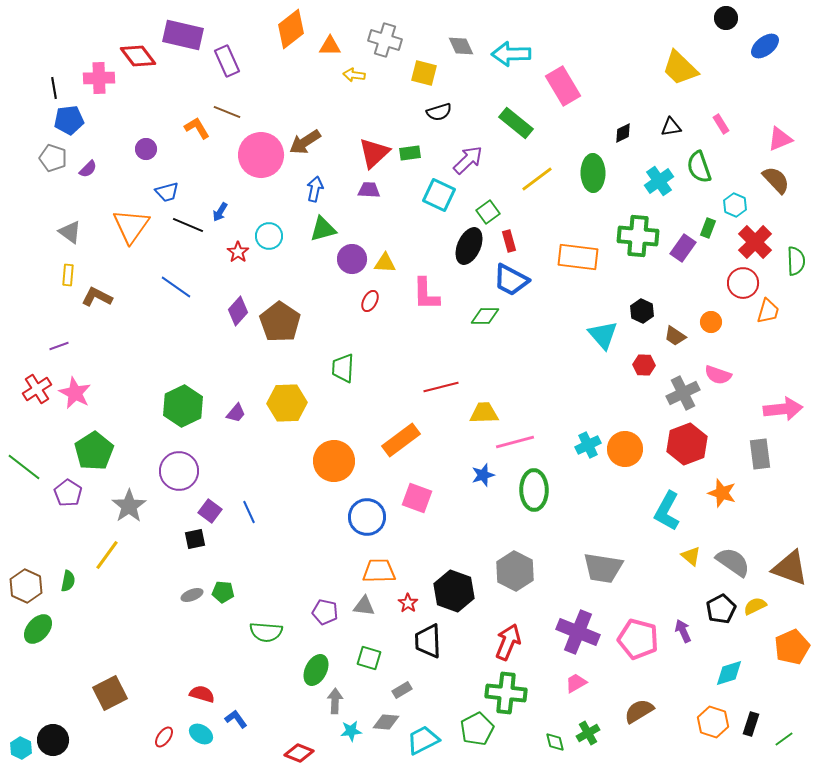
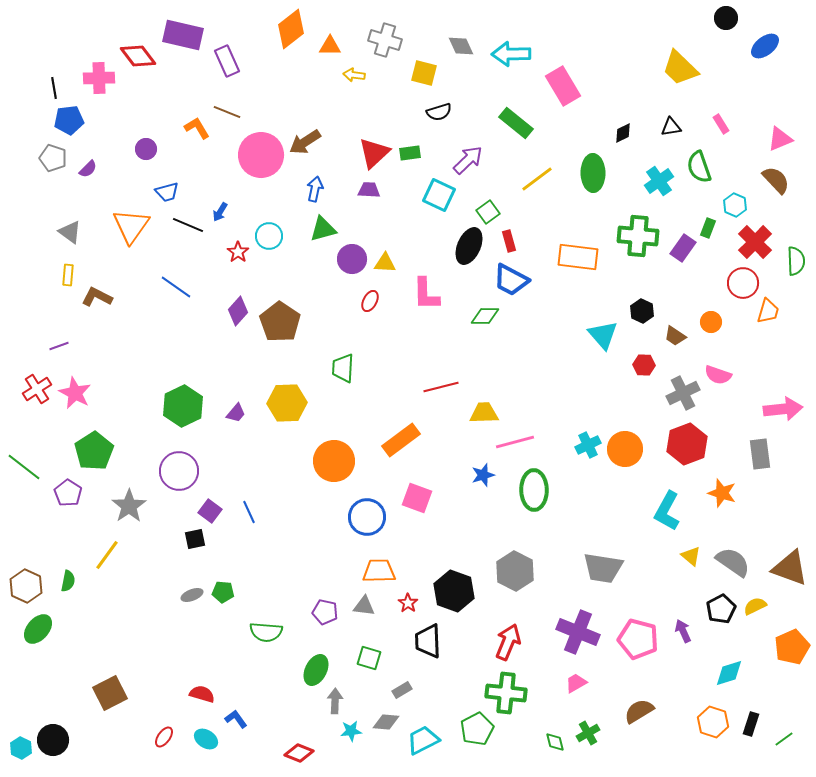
cyan ellipse at (201, 734): moved 5 px right, 5 px down
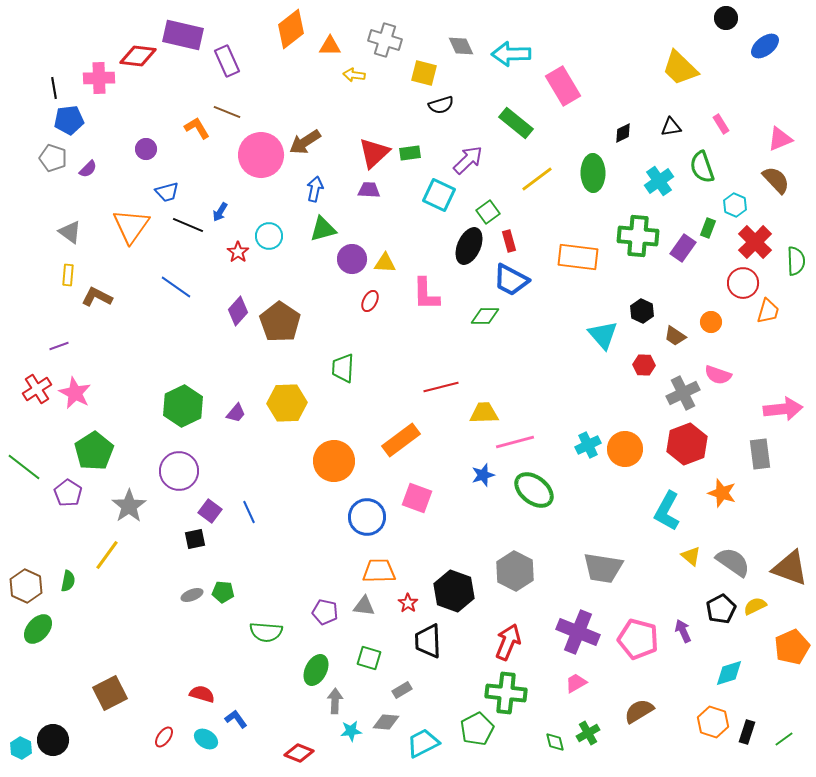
red diamond at (138, 56): rotated 45 degrees counterclockwise
black semicircle at (439, 112): moved 2 px right, 7 px up
green semicircle at (699, 167): moved 3 px right
green ellipse at (534, 490): rotated 51 degrees counterclockwise
black rectangle at (751, 724): moved 4 px left, 8 px down
cyan trapezoid at (423, 740): moved 3 px down
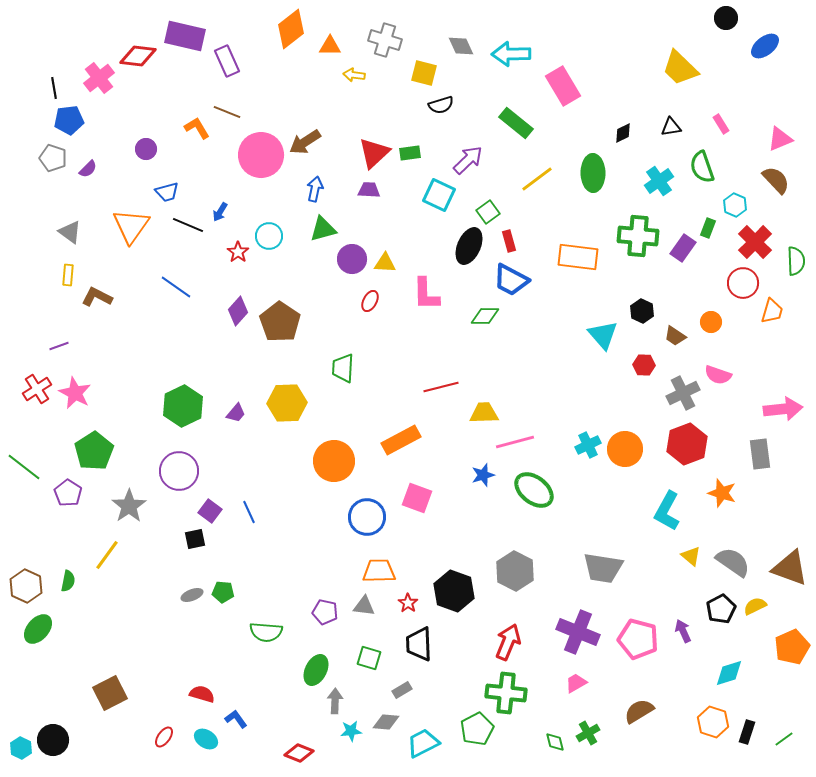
purple rectangle at (183, 35): moved 2 px right, 1 px down
pink cross at (99, 78): rotated 36 degrees counterclockwise
orange trapezoid at (768, 311): moved 4 px right
orange rectangle at (401, 440): rotated 9 degrees clockwise
black trapezoid at (428, 641): moved 9 px left, 3 px down
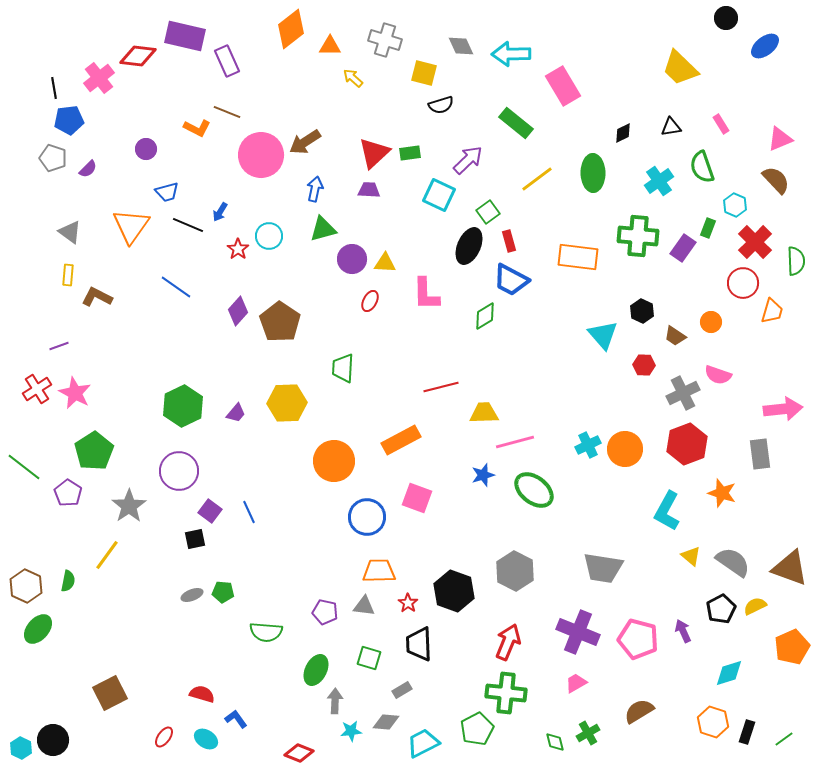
yellow arrow at (354, 75): moved 1 px left, 3 px down; rotated 35 degrees clockwise
orange L-shape at (197, 128): rotated 148 degrees clockwise
red star at (238, 252): moved 3 px up
green diamond at (485, 316): rotated 32 degrees counterclockwise
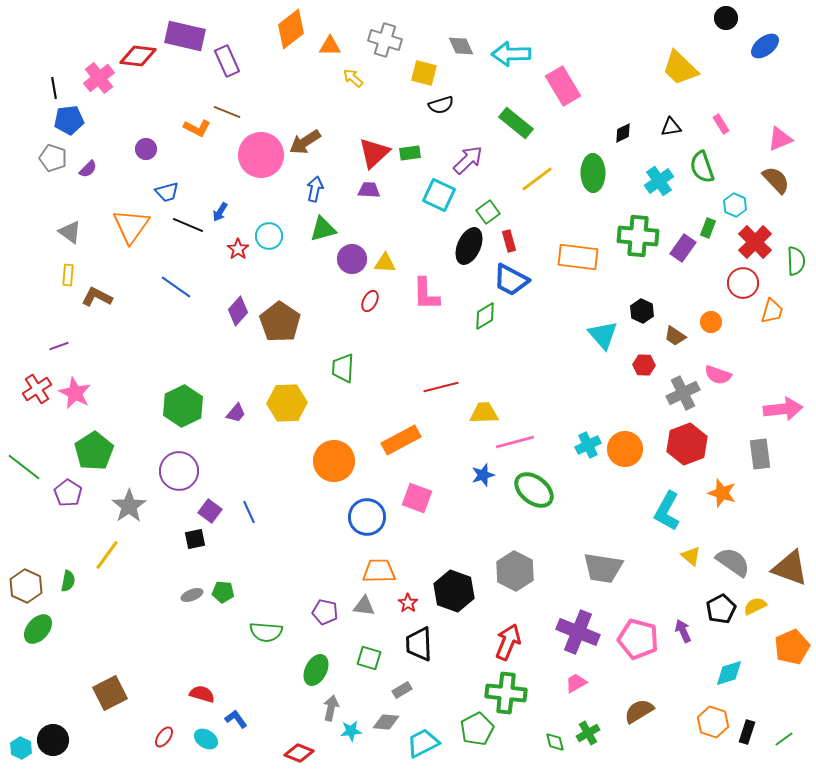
gray arrow at (335, 701): moved 4 px left, 7 px down; rotated 10 degrees clockwise
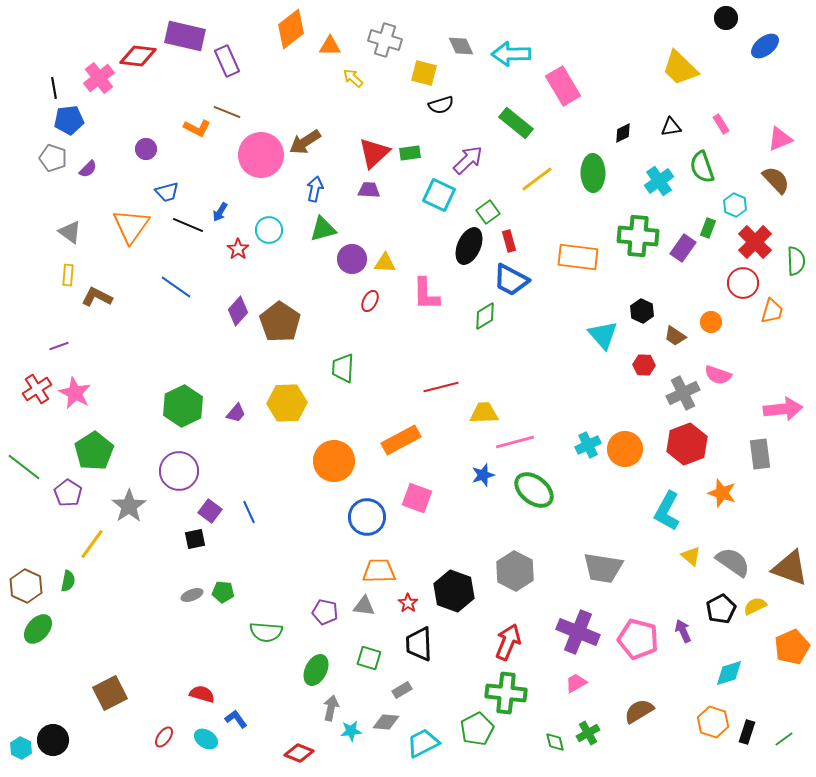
cyan circle at (269, 236): moved 6 px up
yellow line at (107, 555): moved 15 px left, 11 px up
